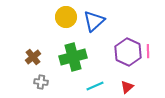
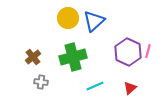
yellow circle: moved 2 px right, 1 px down
pink line: rotated 16 degrees clockwise
red triangle: moved 3 px right, 1 px down
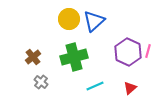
yellow circle: moved 1 px right, 1 px down
green cross: moved 1 px right
gray cross: rotated 32 degrees clockwise
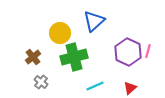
yellow circle: moved 9 px left, 14 px down
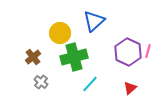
cyan line: moved 5 px left, 2 px up; rotated 24 degrees counterclockwise
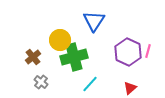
blue triangle: rotated 15 degrees counterclockwise
yellow circle: moved 7 px down
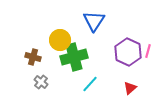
brown cross: rotated 35 degrees counterclockwise
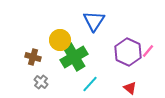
pink line: rotated 24 degrees clockwise
green cross: rotated 16 degrees counterclockwise
red triangle: rotated 40 degrees counterclockwise
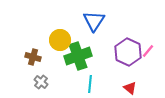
green cross: moved 4 px right, 1 px up; rotated 12 degrees clockwise
cyan line: rotated 36 degrees counterclockwise
